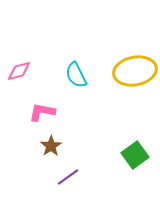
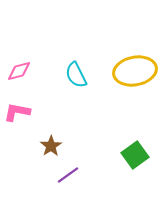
pink L-shape: moved 25 px left
purple line: moved 2 px up
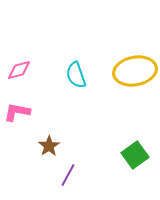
pink diamond: moved 1 px up
cyan semicircle: rotated 8 degrees clockwise
brown star: moved 2 px left
purple line: rotated 25 degrees counterclockwise
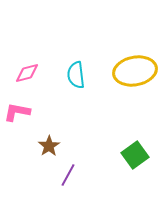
pink diamond: moved 8 px right, 3 px down
cyan semicircle: rotated 12 degrees clockwise
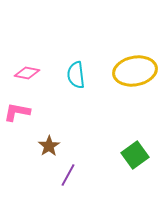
pink diamond: rotated 25 degrees clockwise
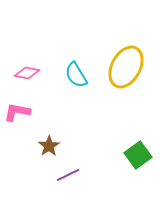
yellow ellipse: moved 9 px left, 4 px up; rotated 51 degrees counterclockwise
cyan semicircle: rotated 24 degrees counterclockwise
green square: moved 3 px right
purple line: rotated 35 degrees clockwise
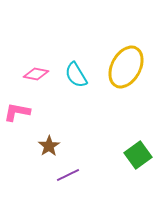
pink diamond: moved 9 px right, 1 px down
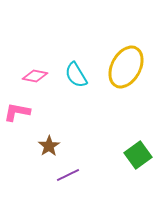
pink diamond: moved 1 px left, 2 px down
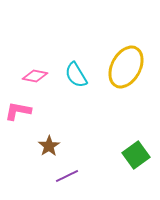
pink L-shape: moved 1 px right, 1 px up
green square: moved 2 px left
purple line: moved 1 px left, 1 px down
